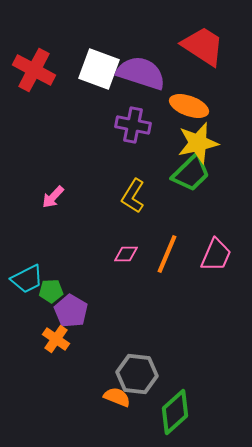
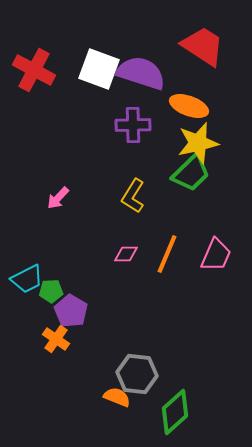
purple cross: rotated 12 degrees counterclockwise
pink arrow: moved 5 px right, 1 px down
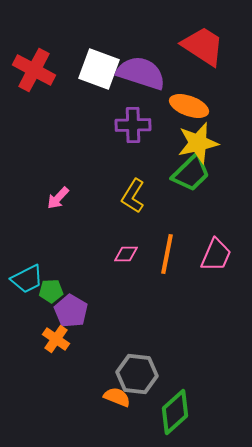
orange line: rotated 12 degrees counterclockwise
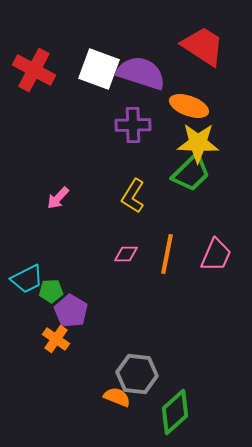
yellow star: rotated 15 degrees clockwise
